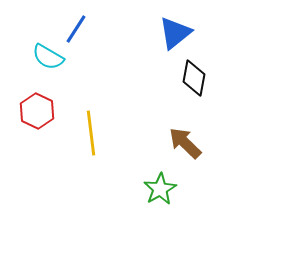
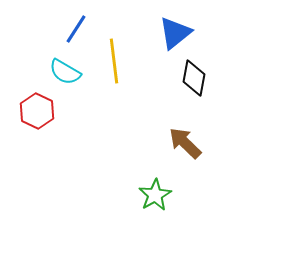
cyan semicircle: moved 17 px right, 15 px down
yellow line: moved 23 px right, 72 px up
green star: moved 5 px left, 6 px down
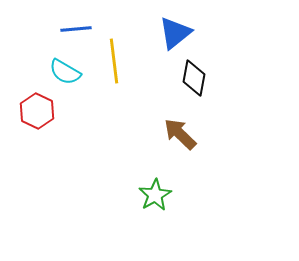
blue line: rotated 52 degrees clockwise
brown arrow: moved 5 px left, 9 px up
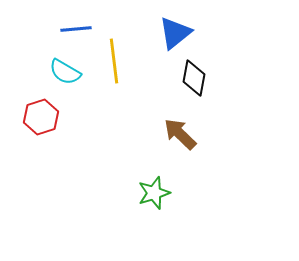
red hexagon: moved 4 px right, 6 px down; rotated 16 degrees clockwise
green star: moved 1 px left, 2 px up; rotated 12 degrees clockwise
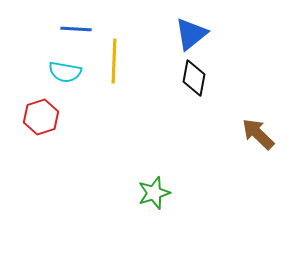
blue line: rotated 8 degrees clockwise
blue triangle: moved 16 px right, 1 px down
yellow line: rotated 9 degrees clockwise
cyan semicircle: rotated 20 degrees counterclockwise
brown arrow: moved 78 px right
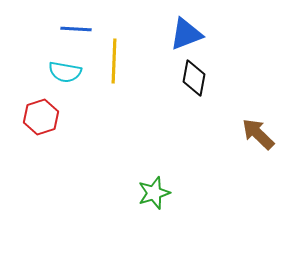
blue triangle: moved 5 px left; rotated 18 degrees clockwise
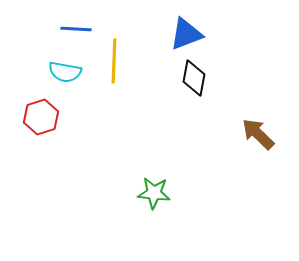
green star: rotated 24 degrees clockwise
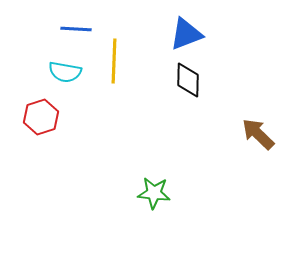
black diamond: moved 6 px left, 2 px down; rotated 9 degrees counterclockwise
